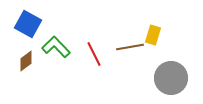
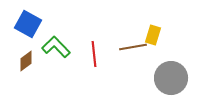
brown line: moved 3 px right
red line: rotated 20 degrees clockwise
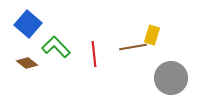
blue square: rotated 12 degrees clockwise
yellow rectangle: moved 1 px left
brown diamond: moved 1 px right, 2 px down; rotated 75 degrees clockwise
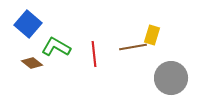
green L-shape: rotated 16 degrees counterclockwise
brown diamond: moved 5 px right
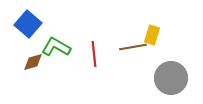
brown diamond: moved 1 px right, 1 px up; rotated 55 degrees counterclockwise
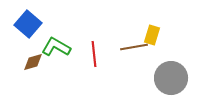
brown line: moved 1 px right
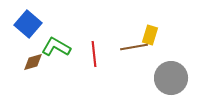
yellow rectangle: moved 2 px left
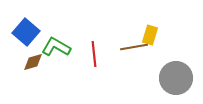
blue square: moved 2 px left, 8 px down
gray circle: moved 5 px right
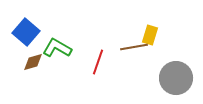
green L-shape: moved 1 px right, 1 px down
red line: moved 4 px right, 8 px down; rotated 25 degrees clockwise
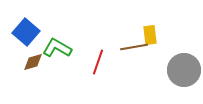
yellow rectangle: rotated 24 degrees counterclockwise
gray circle: moved 8 px right, 8 px up
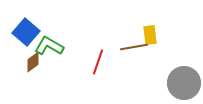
green L-shape: moved 8 px left, 2 px up
brown diamond: rotated 20 degrees counterclockwise
gray circle: moved 13 px down
